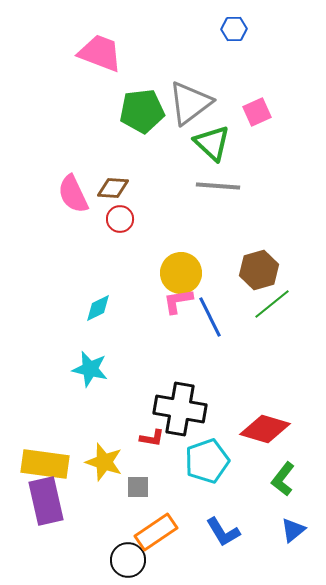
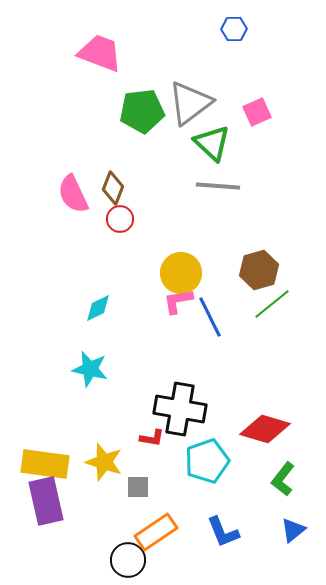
brown diamond: rotated 72 degrees counterclockwise
blue L-shape: rotated 9 degrees clockwise
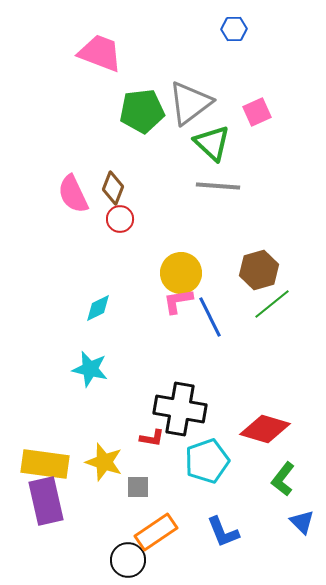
blue triangle: moved 9 px right, 8 px up; rotated 36 degrees counterclockwise
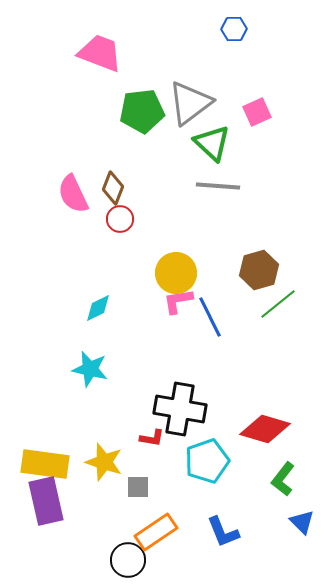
yellow circle: moved 5 px left
green line: moved 6 px right
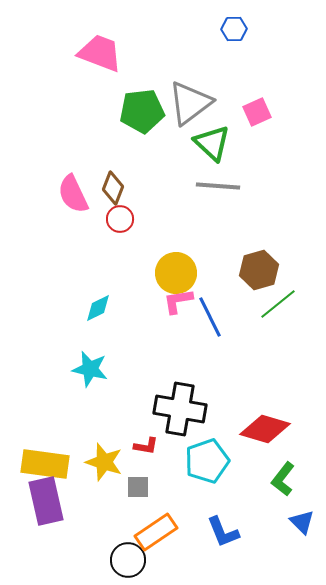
red L-shape: moved 6 px left, 8 px down
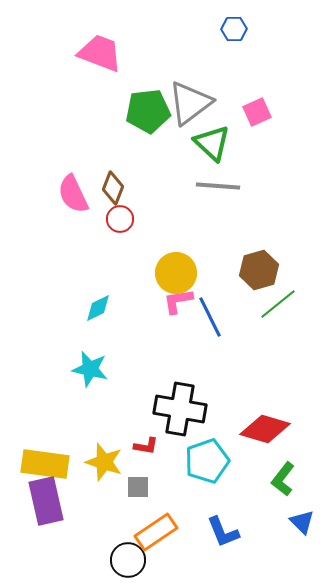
green pentagon: moved 6 px right
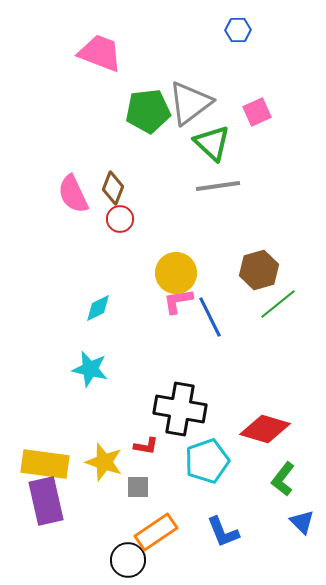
blue hexagon: moved 4 px right, 1 px down
gray line: rotated 12 degrees counterclockwise
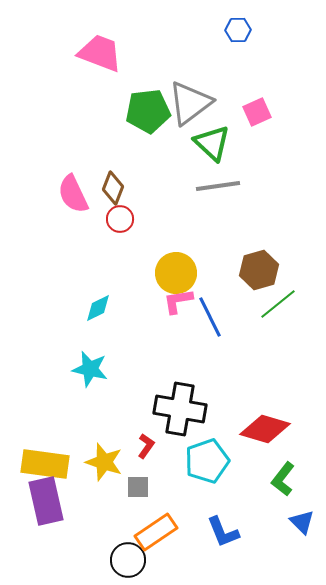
red L-shape: rotated 65 degrees counterclockwise
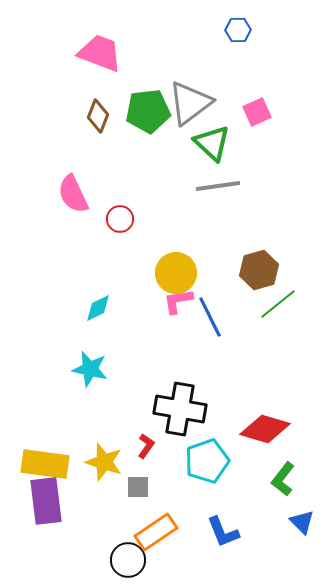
brown diamond: moved 15 px left, 72 px up
purple rectangle: rotated 6 degrees clockwise
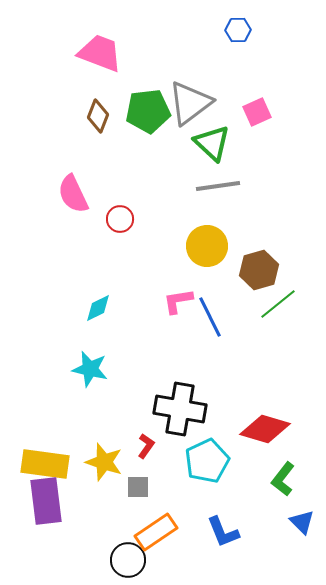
yellow circle: moved 31 px right, 27 px up
cyan pentagon: rotated 6 degrees counterclockwise
